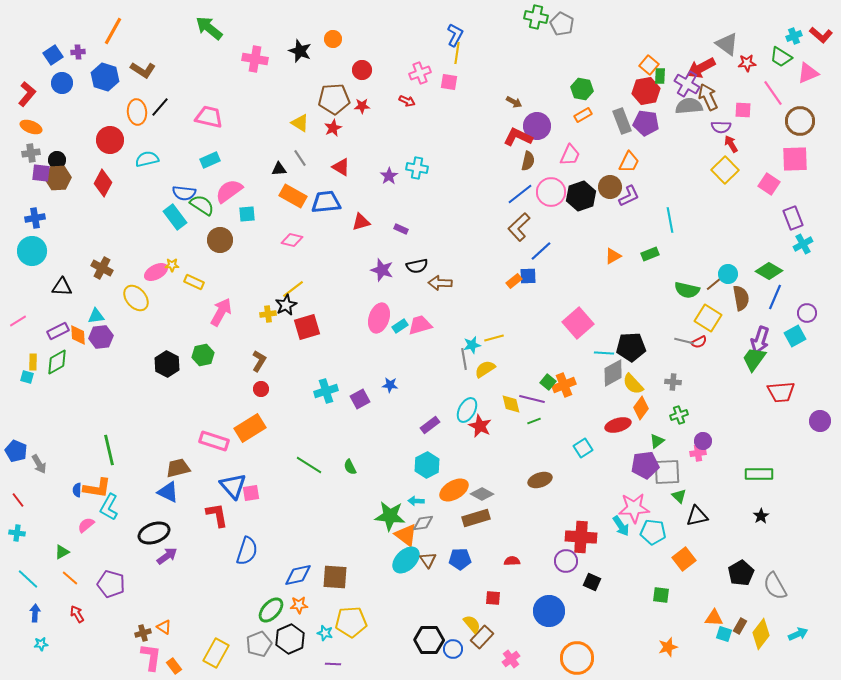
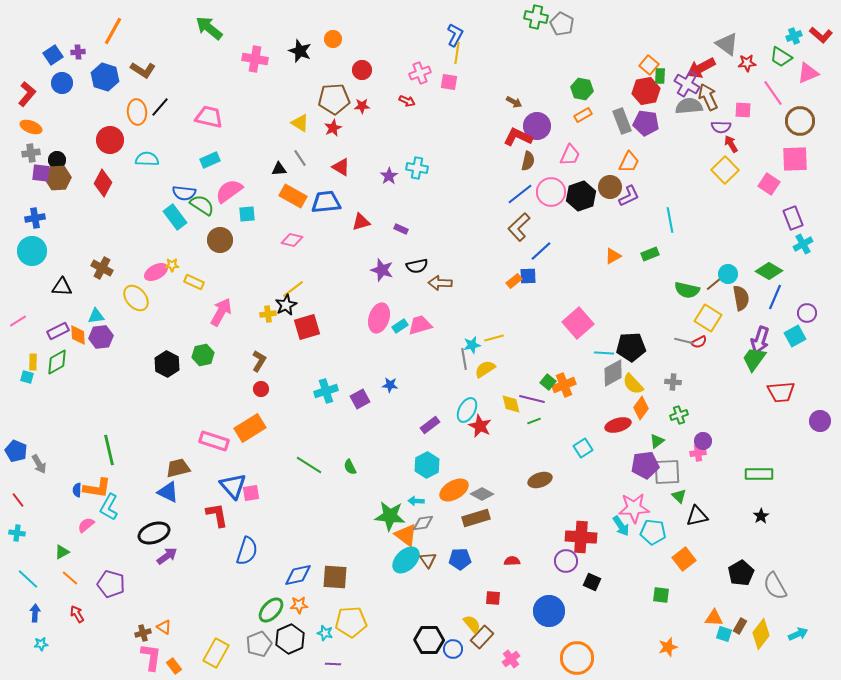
cyan semicircle at (147, 159): rotated 15 degrees clockwise
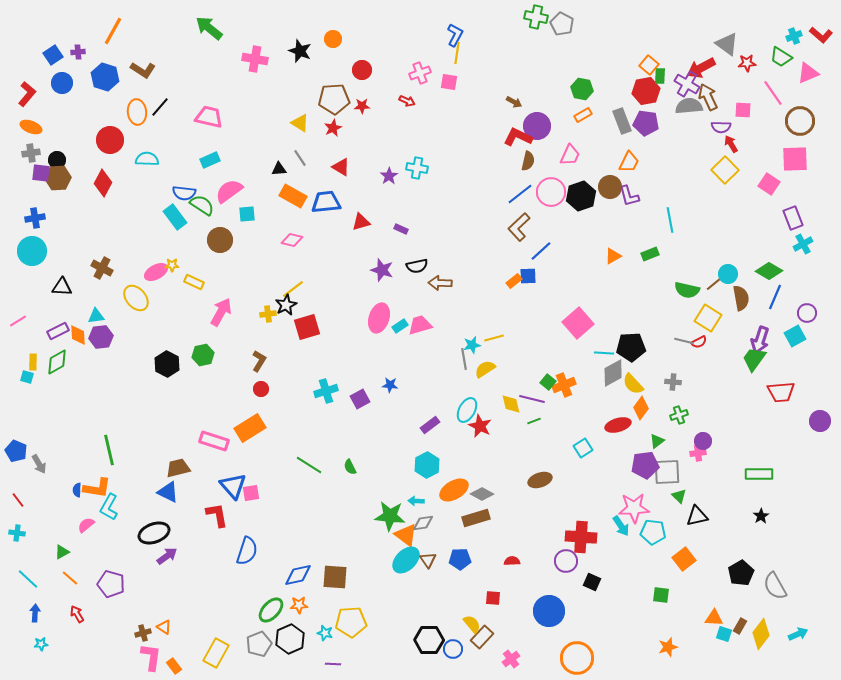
purple L-shape at (629, 196): rotated 100 degrees clockwise
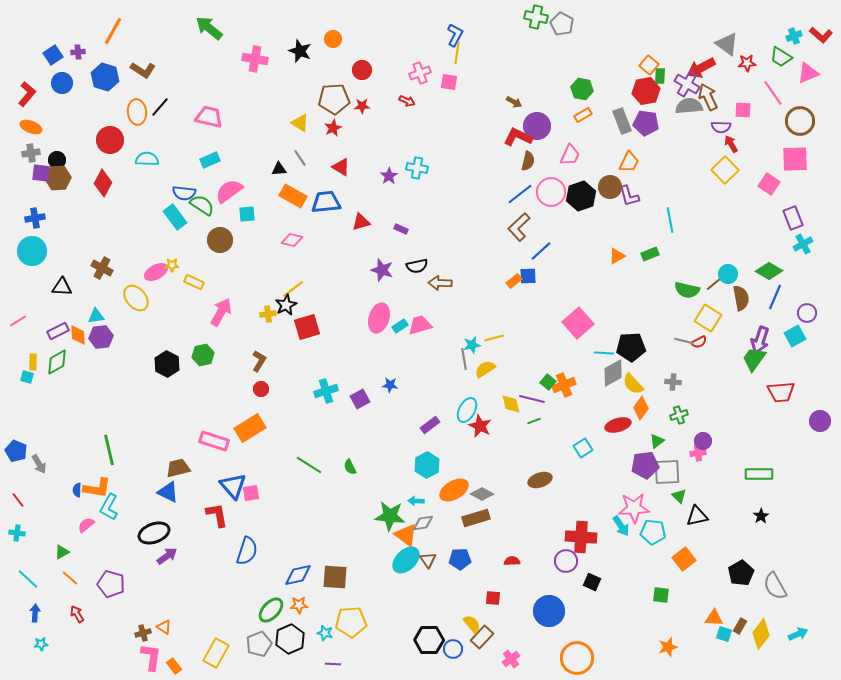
orange triangle at (613, 256): moved 4 px right
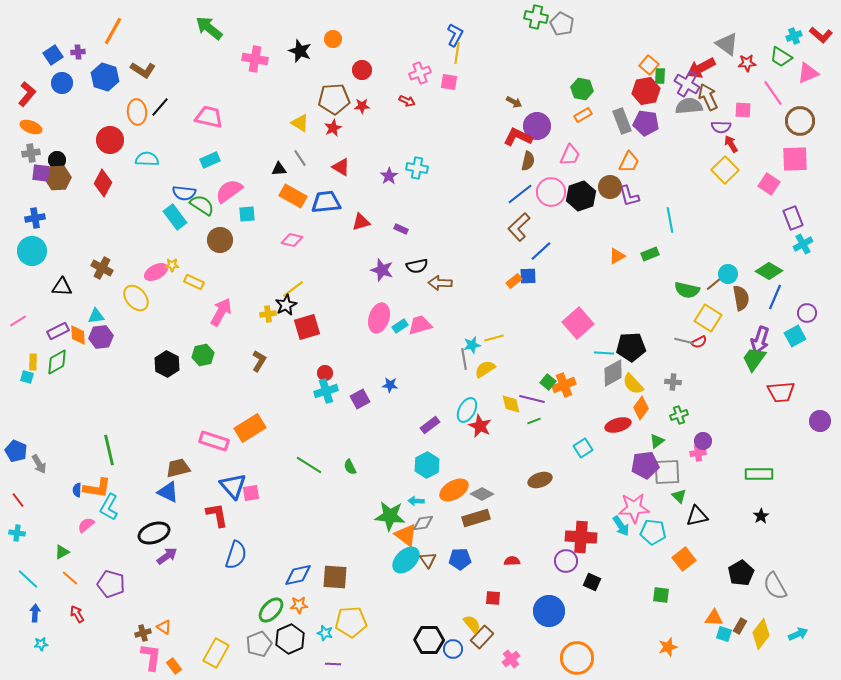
red circle at (261, 389): moved 64 px right, 16 px up
blue semicircle at (247, 551): moved 11 px left, 4 px down
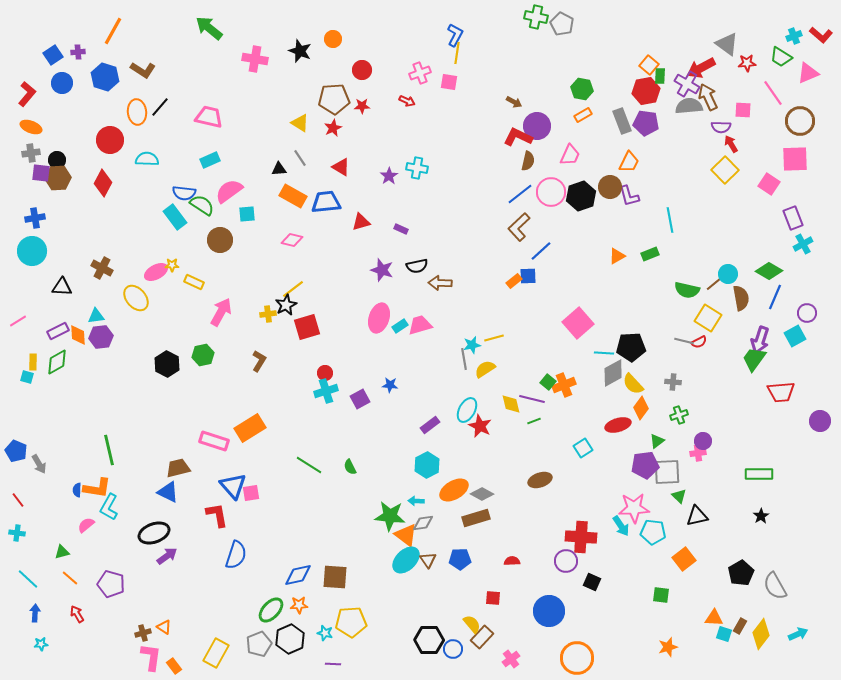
green triangle at (62, 552): rotated 14 degrees clockwise
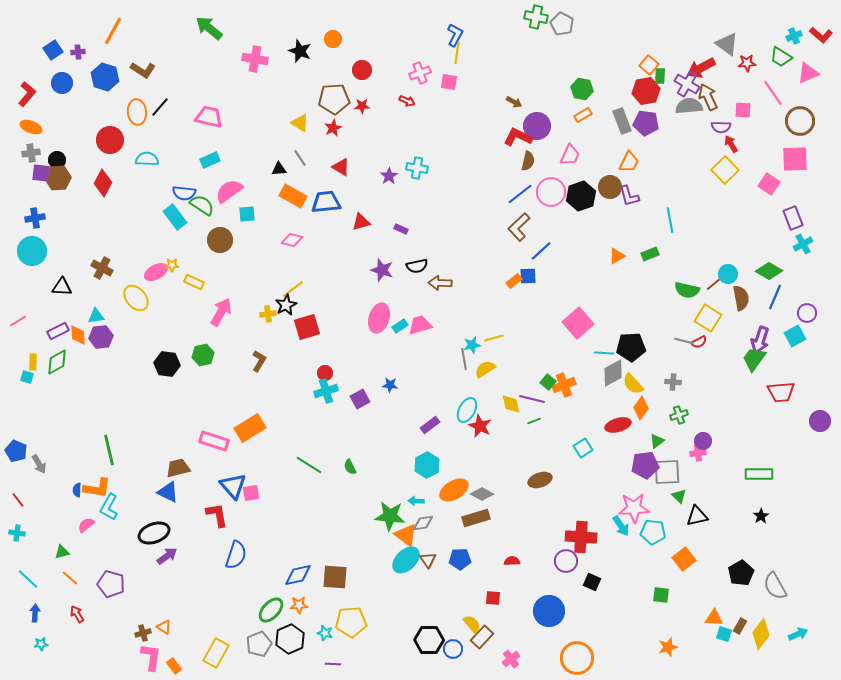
blue square at (53, 55): moved 5 px up
black hexagon at (167, 364): rotated 20 degrees counterclockwise
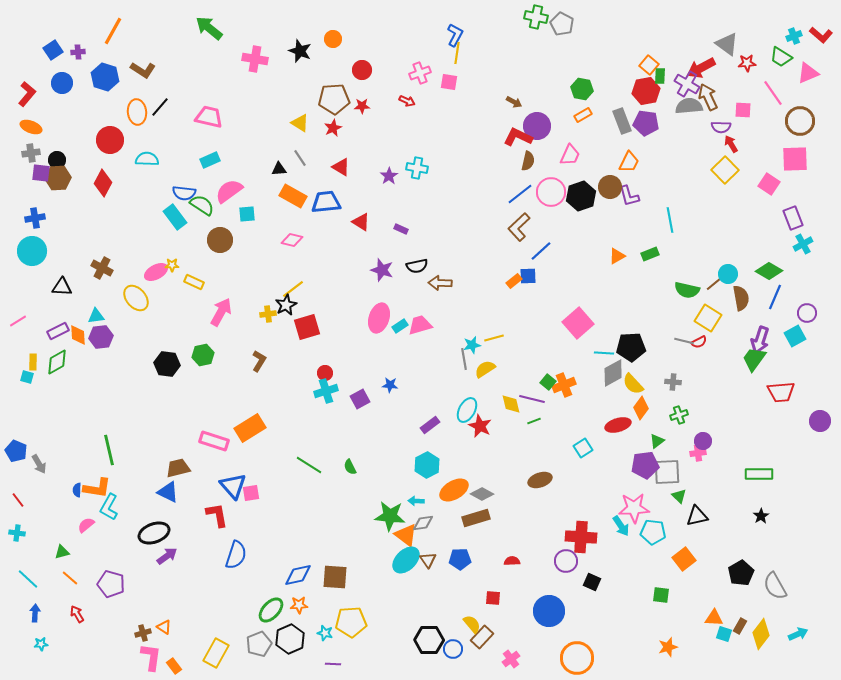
red triangle at (361, 222): rotated 48 degrees clockwise
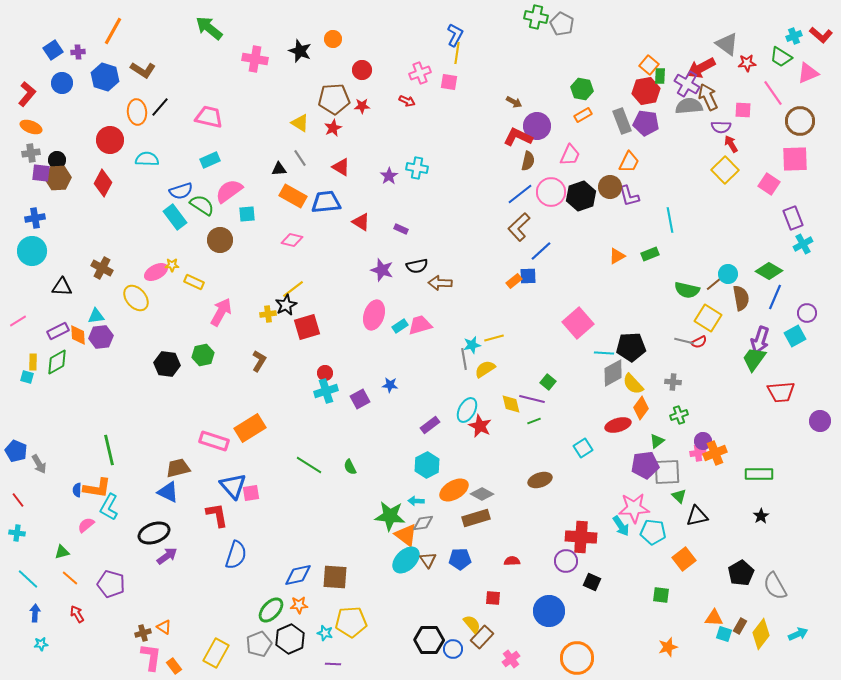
blue semicircle at (184, 193): moved 3 px left, 2 px up; rotated 25 degrees counterclockwise
pink ellipse at (379, 318): moved 5 px left, 3 px up
orange cross at (564, 385): moved 151 px right, 68 px down
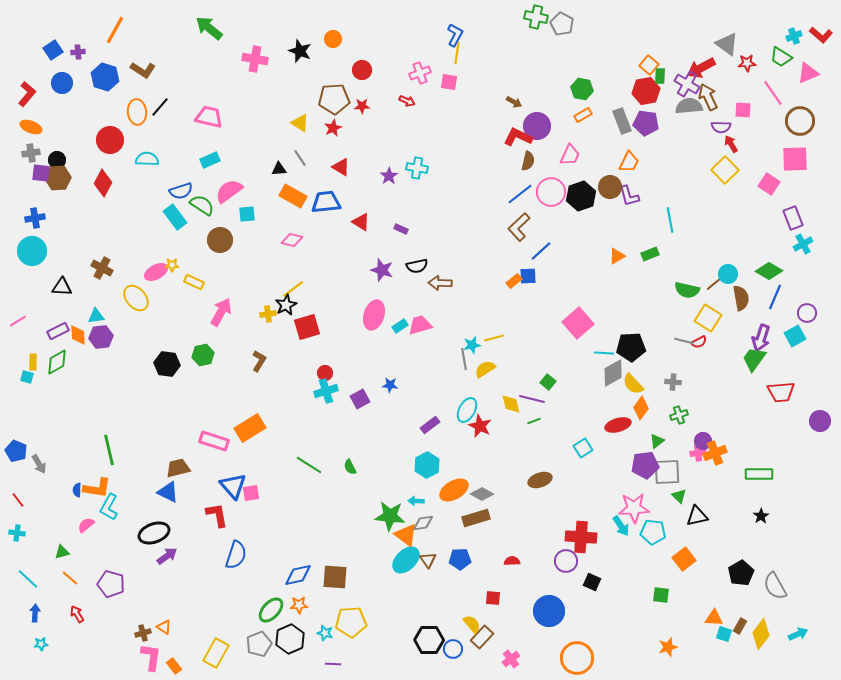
orange line at (113, 31): moved 2 px right, 1 px up
purple arrow at (760, 340): moved 1 px right, 2 px up
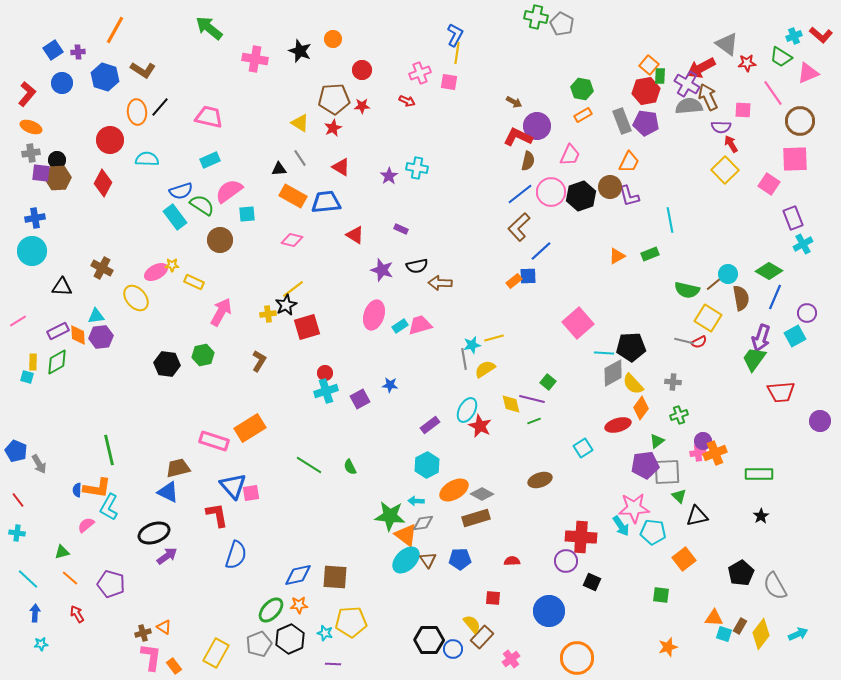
red triangle at (361, 222): moved 6 px left, 13 px down
